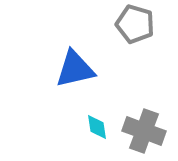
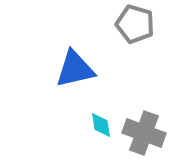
cyan diamond: moved 4 px right, 2 px up
gray cross: moved 2 px down
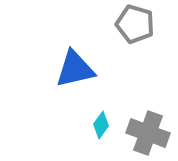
cyan diamond: rotated 44 degrees clockwise
gray cross: moved 4 px right
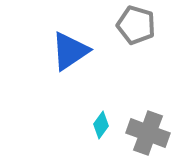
gray pentagon: moved 1 px right, 1 px down
blue triangle: moved 5 px left, 18 px up; rotated 21 degrees counterclockwise
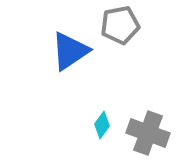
gray pentagon: moved 16 px left; rotated 27 degrees counterclockwise
cyan diamond: moved 1 px right
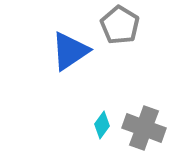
gray pentagon: rotated 30 degrees counterclockwise
gray cross: moved 4 px left, 5 px up
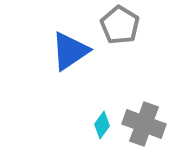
gray cross: moved 4 px up
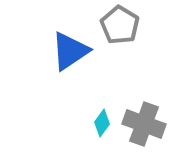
cyan diamond: moved 2 px up
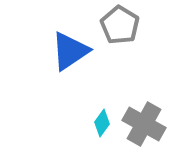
gray cross: rotated 9 degrees clockwise
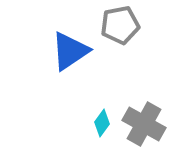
gray pentagon: rotated 30 degrees clockwise
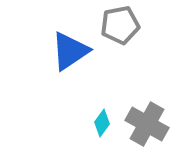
gray cross: moved 3 px right
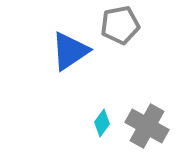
gray cross: moved 2 px down
